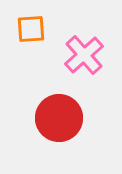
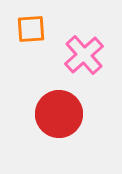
red circle: moved 4 px up
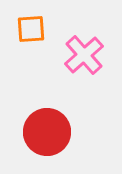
red circle: moved 12 px left, 18 px down
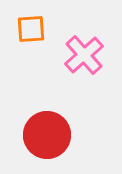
red circle: moved 3 px down
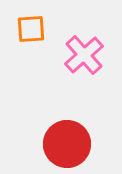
red circle: moved 20 px right, 9 px down
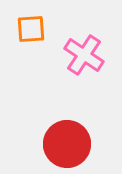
pink cross: rotated 15 degrees counterclockwise
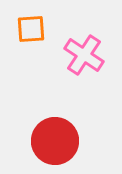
red circle: moved 12 px left, 3 px up
